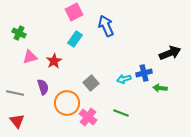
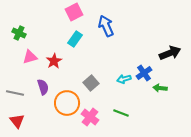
blue cross: rotated 21 degrees counterclockwise
pink cross: moved 2 px right
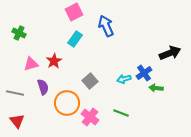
pink triangle: moved 1 px right, 7 px down
gray square: moved 1 px left, 2 px up
green arrow: moved 4 px left
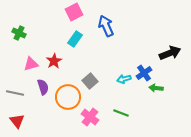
orange circle: moved 1 px right, 6 px up
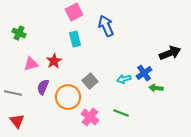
cyan rectangle: rotated 49 degrees counterclockwise
purple semicircle: rotated 140 degrees counterclockwise
gray line: moved 2 px left
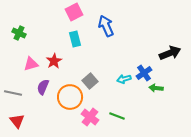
orange circle: moved 2 px right
green line: moved 4 px left, 3 px down
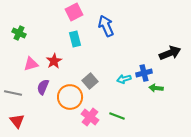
blue cross: rotated 21 degrees clockwise
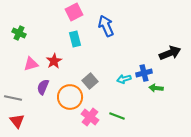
gray line: moved 5 px down
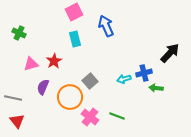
black arrow: rotated 25 degrees counterclockwise
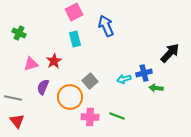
pink cross: rotated 36 degrees counterclockwise
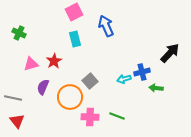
blue cross: moved 2 px left, 1 px up
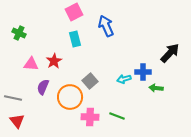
pink triangle: rotated 21 degrees clockwise
blue cross: moved 1 px right; rotated 14 degrees clockwise
